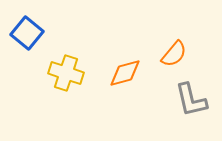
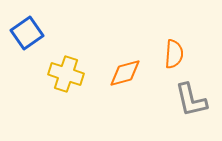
blue square: rotated 16 degrees clockwise
orange semicircle: rotated 36 degrees counterclockwise
yellow cross: moved 1 px down
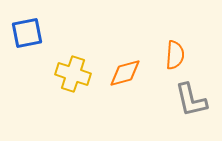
blue square: rotated 24 degrees clockwise
orange semicircle: moved 1 px right, 1 px down
yellow cross: moved 7 px right
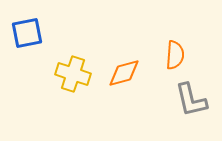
orange diamond: moved 1 px left
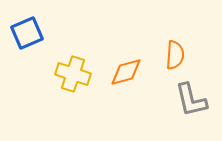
blue square: rotated 12 degrees counterclockwise
orange diamond: moved 2 px right, 1 px up
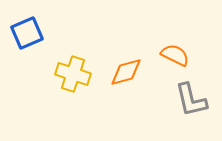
orange semicircle: rotated 68 degrees counterclockwise
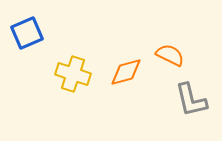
orange semicircle: moved 5 px left
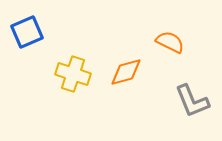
blue square: moved 1 px up
orange semicircle: moved 13 px up
gray L-shape: moved 1 px right, 1 px down; rotated 9 degrees counterclockwise
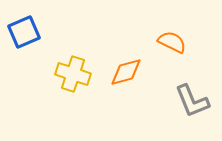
blue square: moved 3 px left
orange semicircle: moved 2 px right
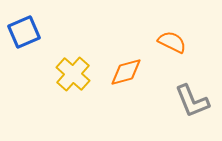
yellow cross: rotated 24 degrees clockwise
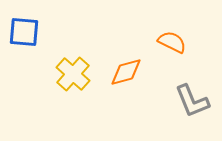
blue square: rotated 28 degrees clockwise
